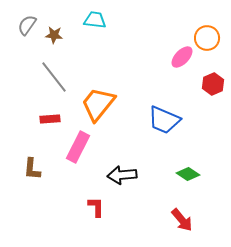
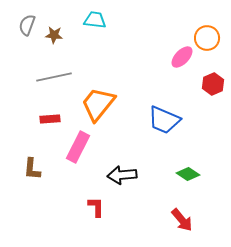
gray semicircle: rotated 15 degrees counterclockwise
gray line: rotated 64 degrees counterclockwise
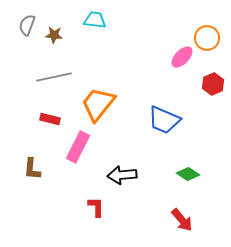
red rectangle: rotated 18 degrees clockwise
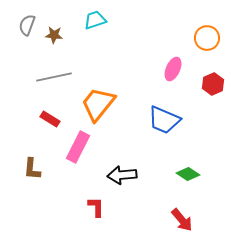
cyan trapezoid: rotated 25 degrees counterclockwise
pink ellipse: moved 9 px left, 12 px down; rotated 20 degrees counterclockwise
red rectangle: rotated 18 degrees clockwise
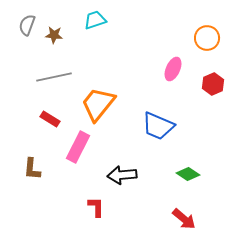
blue trapezoid: moved 6 px left, 6 px down
red arrow: moved 2 px right, 1 px up; rotated 10 degrees counterclockwise
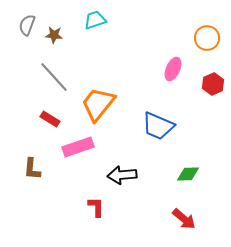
gray line: rotated 60 degrees clockwise
pink rectangle: rotated 44 degrees clockwise
green diamond: rotated 35 degrees counterclockwise
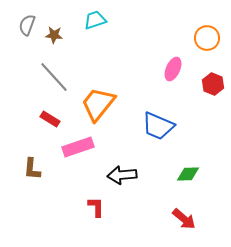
red hexagon: rotated 15 degrees counterclockwise
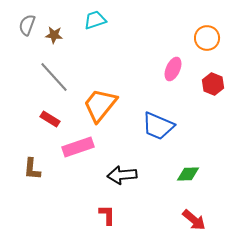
orange trapezoid: moved 2 px right, 1 px down
red L-shape: moved 11 px right, 8 px down
red arrow: moved 10 px right, 1 px down
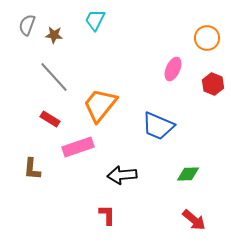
cyan trapezoid: rotated 45 degrees counterclockwise
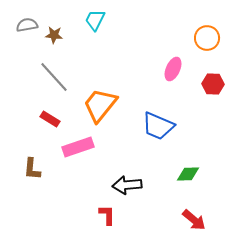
gray semicircle: rotated 60 degrees clockwise
red hexagon: rotated 20 degrees counterclockwise
black arrow: moved 5 px right, 10 px down
